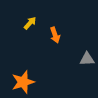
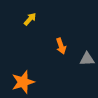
yellow arrow: moved 4 px up
orange arrow: moved 6 px right, 11 px down
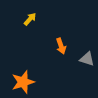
gray triangle: rotated 21 degrees clockwise
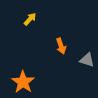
gray triangle: moved 1 px down
orange star: rotated 20 degrees counterclockwise
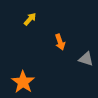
orange arrow: moved 1 px left, 4 px up
gray triangle: moved 1 px left, 1 px up
